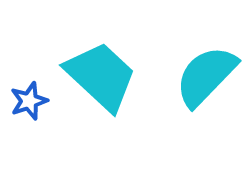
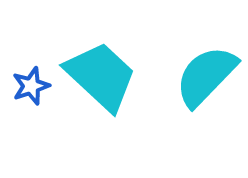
blue star: moved 2 px right, 15 px up
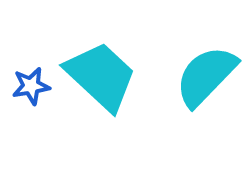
blue star: rotated 9 degrees clockwise
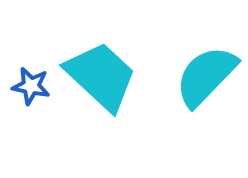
blue star: rotated 21 degrees clockwise
